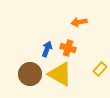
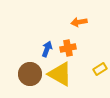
orange cross: rotated 28 degrees counterclockwise
yellow rectangle: rotated 16 degrees clockwise
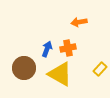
yellow rectangle: rotated 16 degrees counterclockwise
brown circle: moved 6 px left, 6 px up
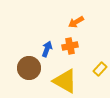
orange arrow: moved 3 px left; rotated 21 degrees counterclockwise
orange cross: moved 2 px right, 2 px up
brown circle: moved 5 px right
yellow triangle: moved 5 px right, 7 px down
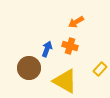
orange cross: rotated 28 degrees clockwise
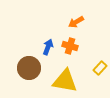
blue arrow: moved 1 px right, 2 px up
yellow rectangle: moved 1 px up
yellow triangle: rotated 20 degrees counterclockwise
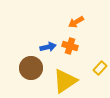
blue arrow: rotated 56 degrees clockwise
brown circle: moved 2 px right
yellow triangle: rotated 44 degrees counterclockwise
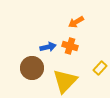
brown circle: moved 1 px right
yellow triangle: rotated 12 degrees counterclockwise
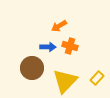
orange arrow: moved 17 px left, 4 px down
blue arrow: rotated 14 degrees clockwise
yellow rectangle: moved 3 px left, 10 px down
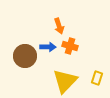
orange arrow: rotated 77 degrees counterclockwise
brown circle: moved 7 px left, 12 px up
yellow rectangle: rotated 24 degrees counterclockwise
